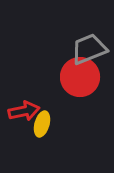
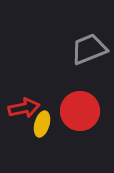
red circle: moved 34 px down
red arrow: moved 3 px up
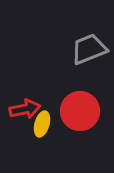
red arrow: moved 1 px right, 1 px down
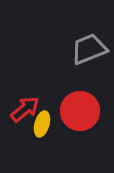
red arrow: rotated 28 degrees counterclockwise
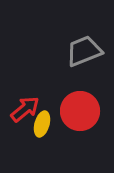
gray trapezoid: moved 5 px left, 2 px down
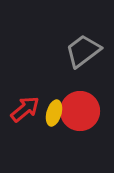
gray trapezoid: moved 1 px left; rotated 15 degrees counterclockwise
yellow ellipse: moved 12 px right, 11 px up
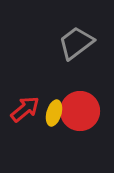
gray trapezoid: moved 7 px left, 8 px up
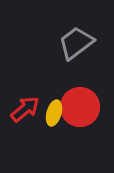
red circle: moved 4 px up
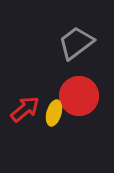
red circle: moved 1 px left, 11 px up
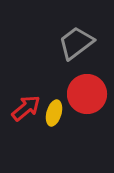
red circle: moved 8 px right, 2 px up
red arrow: moved 1 px right, 1 px up
